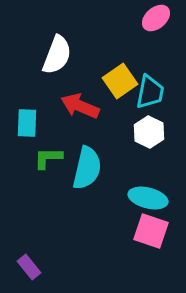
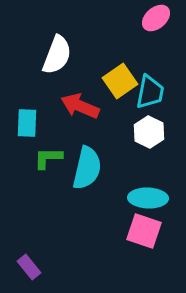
cyan ellipse: rotated 12 degrees counterclockwise
pink square: moved 7 px left
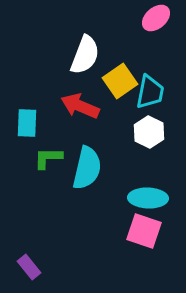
white semicircle: moved 28 px right
